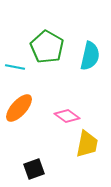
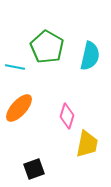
pink diamond: rotated 70 degrees clockwise
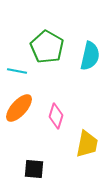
cyan line: moved 2 px right, 4 px down
pink diamond: moved 11 px left
black square: rotated 25 degrees clockwise
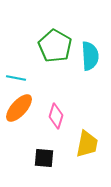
green pentagon: moved 8 px right, 1 px up
cyan semicircle: rotated 16 degrees counterclockwise
cyan line: moved 1 px left, 7 px down
black square: moved 10 px right, 11 px up
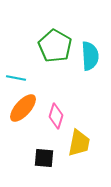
orange ellipse: moved 4 px right
yellow trapezoid: moved 8 px left, 1 px up
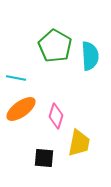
orange ellipse: moved 2 px left, 1 px down; rotated 12 degrees clockwise
